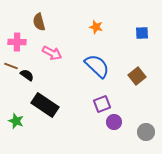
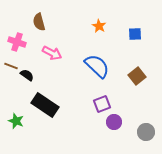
orange star: moved 3 px right, 1 px up; rotated 16 degrees clockwise
blue square: moved 7 px left, 1 px down
pink cross: rotated 18 degrees clockwise
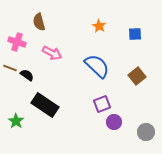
brown line: moved 1 px left, 2 px down
green star: rotated 14 degrees clockwise
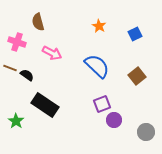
brown semicircle: moved 1 px left
blue square: rotated 24 degrees counterclockwise
purple circle: moved 2 px up
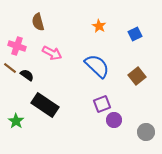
pink cross: moved 4 px down
brown line: rotated 16 degrees clockwise
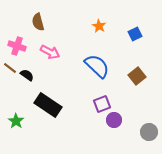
pink arrow: moved 2 px left, 1 px up
black rectangle: moved 3 px right
gray circle: moved 3 px right
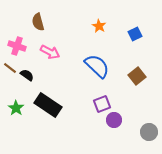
green star: moved 13 px up
